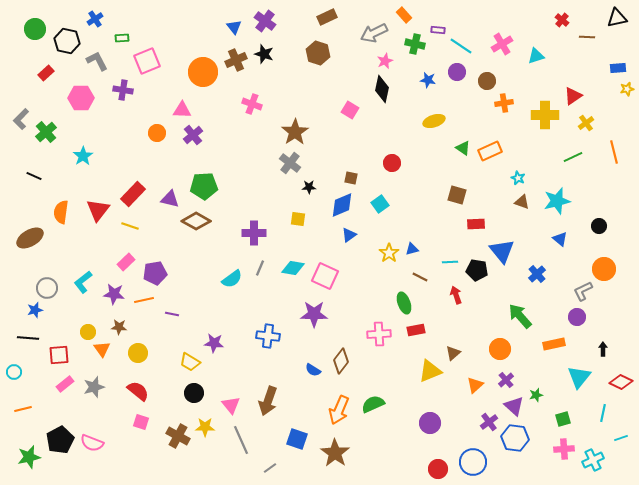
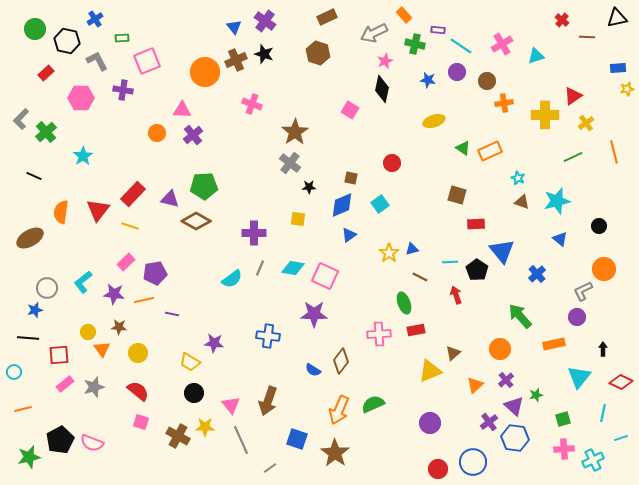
orange circle at (203, 72): moved 2 px right
black pentagon at (477, 270): rotated 25 degrees clockwise
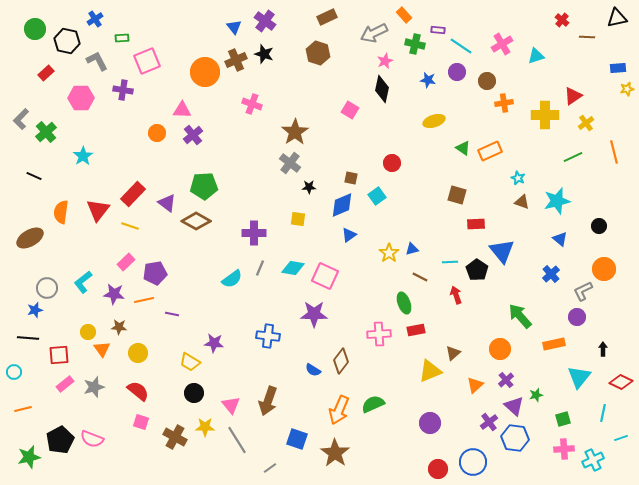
purple triangle at (170, 199): moved 3 px left, 4 px down; rotated 24 degrees clockwise
cyan square at (380, 204): moved 3 px left, 8 px up
blue cross at (537, 274): moved 14 px right
brown cross at (178, 436): moved 3 px left, 1 px down
gray line at (241, 440): moved 4 px left; rotated 8 degrees counterclockwise
pink semicircle at (92, 443): moved 4 px up
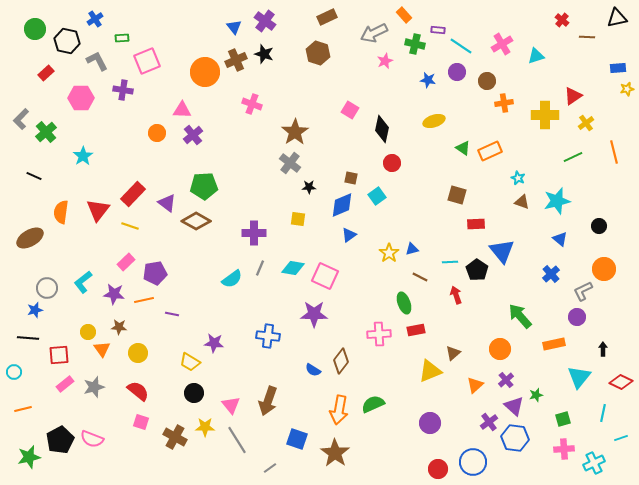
black diamond at (382, 89): moved 40 px down
orange arrow at (339, 410): rotated 12 degrees counterclockwise
cyan cross at (593, 460): moved 1 px right, 3 px down
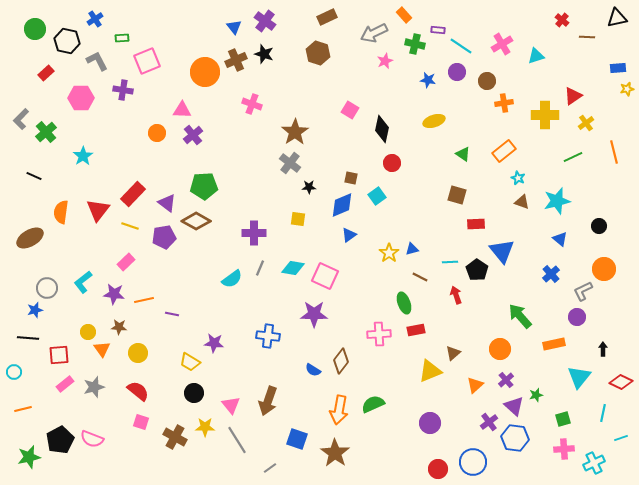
green triangle at (463, 148): moved 6 px down
orange rectangle at (490, 151): moved 14 px right; rotated 15 degrees counterclockwise
purple pentagon at (155, 273): moved 9 px right, 36 px up
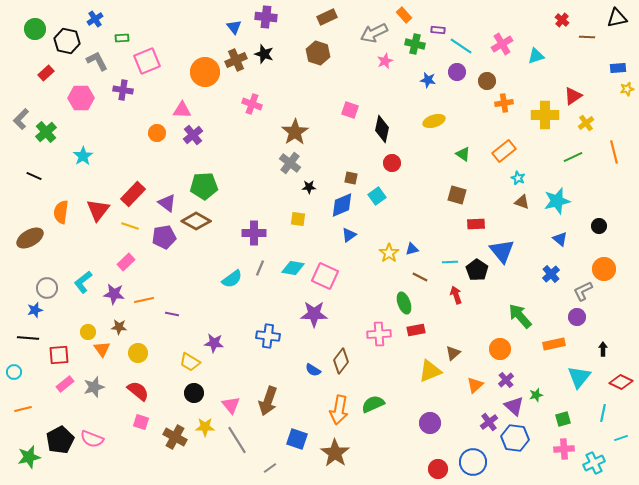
purple cross at (265, 21): moved 1 px right, 4 px up; rotated 30 degrees counterclockwise
pink square at (350, 110): rotated 12 degrees counterclockwise
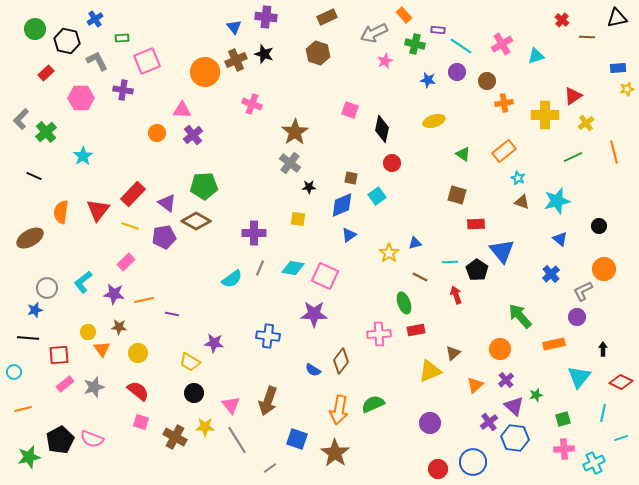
blue triangle at (412, 249): moved 3 px right, 6 px up
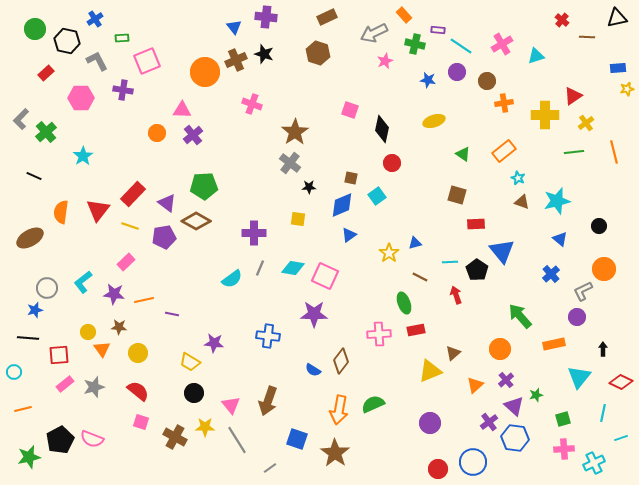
green line at (573, 157): moved 1 px right, 5 px up; rotated 18 degrees clockwise
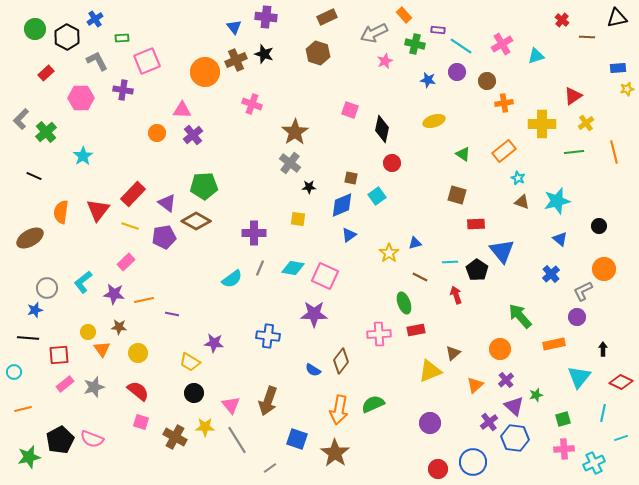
black hexagon at (67, 41): moved 4 px up; rotated 15 degrees clockwise
yellow cross at (545, 115): moved 3 px left, 9 px down
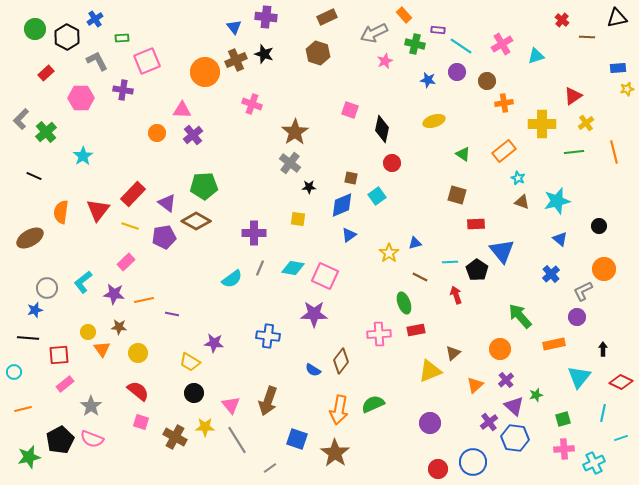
gray star at (94, 387): moved 3 px left, 19 px down; rotated 20 degrees counterclockwise
